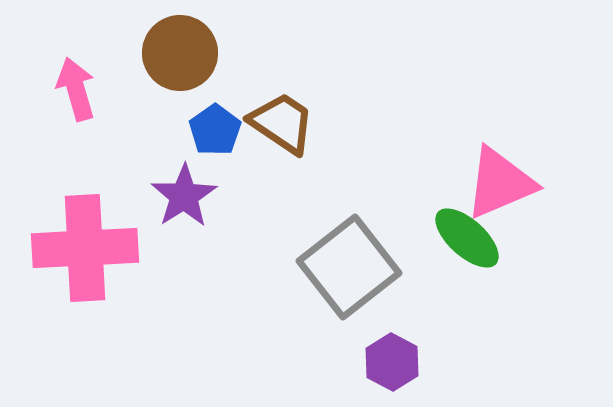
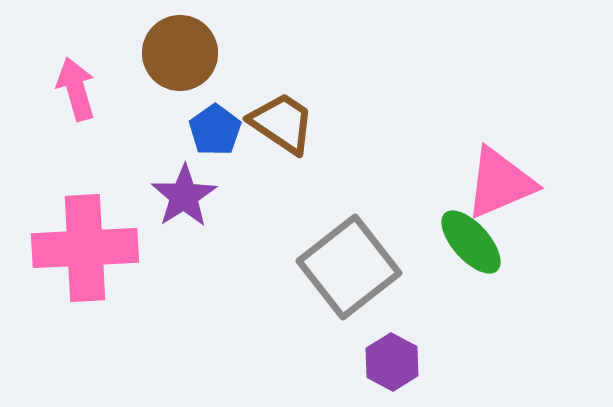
green ellipse: moved 4 px right, 4 px down; rotated 6 degrees clockwise
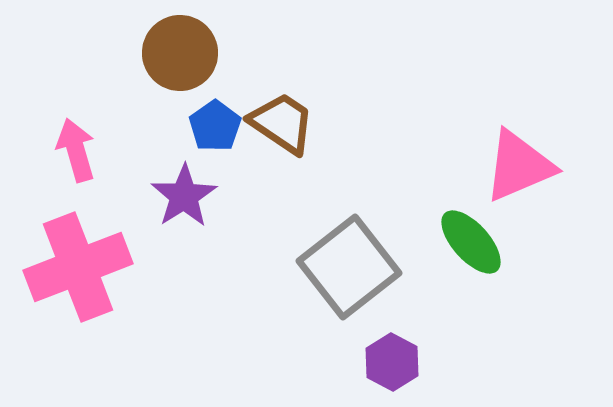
pink arrow: moved 61 px down
blue pentagon: moved 4 px up
pink triangle: moved 19 px right, 17 px up
pink cross: moved 7 px left, 19 px down; rotated 18 degrees counterclockwise
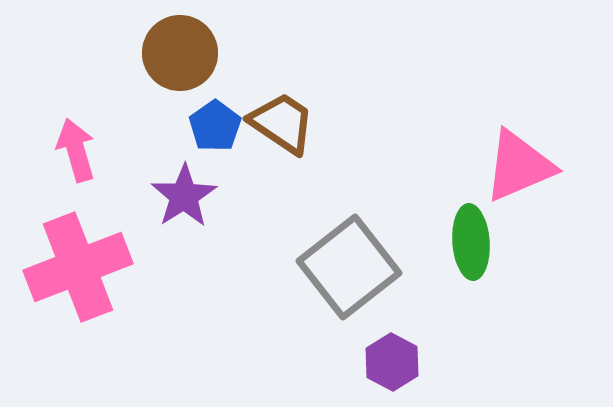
green ellipse: rotated 38 degrees clockwise
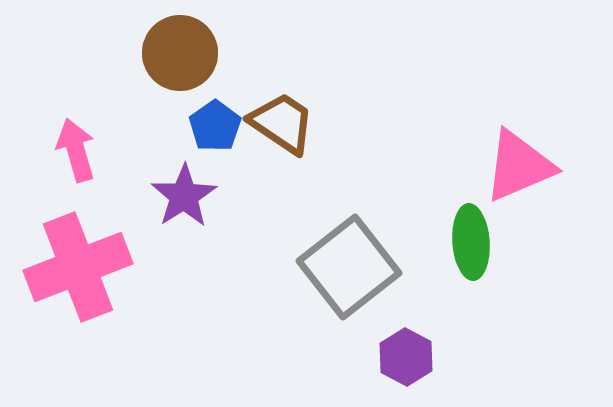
purple hexagon: moved 14 px right, 5 px up
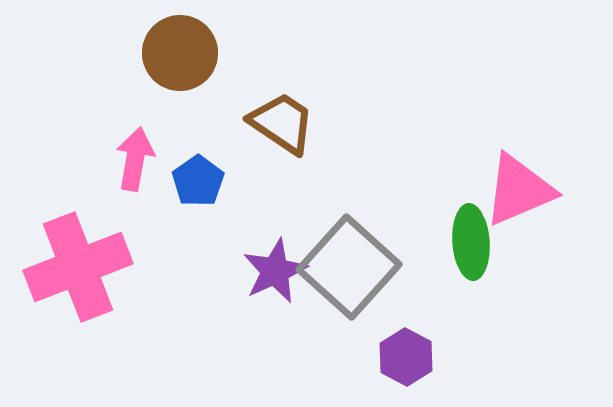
blue pentagon: moved 17 px left, 55 px down
pink arrow: moved 59 px right, 9 px down; rotated 26 degrees clockwise
pink triangle: moved 24 px down
purple star: moved 91 px right, 75 px down; rotated 8 degrees clockwise
gray square: rotated 10 degrees counterclockwise
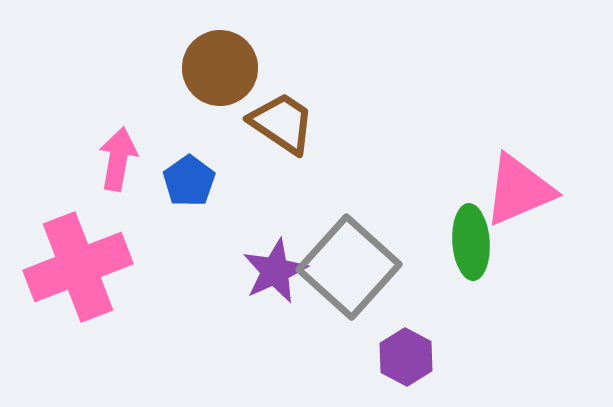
brown circle: moved 40 px right, 15 px down
pink arrow: moved 17 px left
blue pentagon: moved 9 px left
